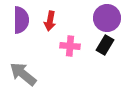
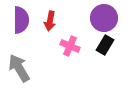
purple circle: moved 3 px left
pink cross: rotated 18 degrees clockwise
gray arrow: moved 4 px left, 6 px up; rotated 20 degrees clockwise
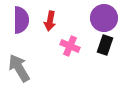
black rectangle: rotated 12 degrees counterclockwise
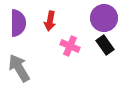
purple semicircle: moved 3 px left, 3 px down
black rectangle: rotated 54 degrees counterclockwise
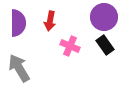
purple circle: moved 1 px up
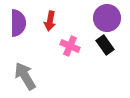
purple circle: moved 3 px right, 1 px down
gray arrow: moved 6 px right, 8 px down
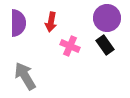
red arrow: moved 1 px right, 1 px down
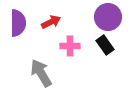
purple circle: moved 1 px right, 1 px up
red arrow: rotated 126 degrees counterclockwise
pink cross: rotated 24 degrees counterclockwise
gray arrow: moved 16 px right, 3 px up
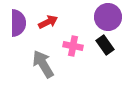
red arrow: moved 3 px left
pink cross: moved 3 px right; rotated 12 degrees clockwise
gray arrow: moved 2 px right, 9 px up
